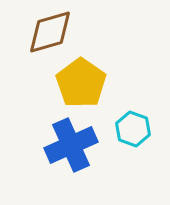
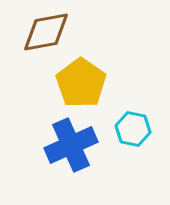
brown diamond: moved 4 px left; rotated 6 degrees clockwise
cyan hexagon: rotated 8 degrees counterclockwise
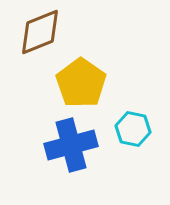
brown diamond: moved 6 px left; rotated 12 degrees counterclockwise
blue cross: rotated 9 degrees clockwise
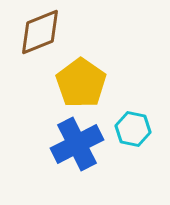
blue cross: moved 6 px right, 1 px up; rotated 12 degrees counterclockwise
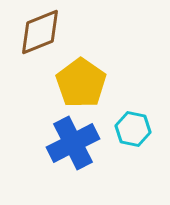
blue cross: moved 4 px left, 1 px up
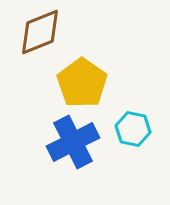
yellow pentagon: moved 1 px right
blue cross: moved 1 px up
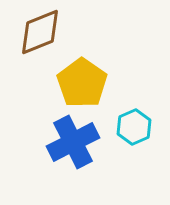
cyan hexagon: moved 1 px right, 2 px up; rotated 24 degrees clockwise
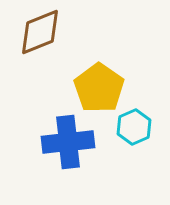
yellow pentagon: moved 17 px right, 5 px down
blue cross: moved 5 px left; rotated 21 degrees clockwise
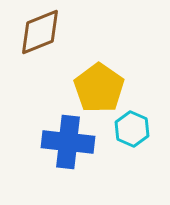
cyan hexagon: moved 2 px left, 2 px down; rotated 12 degrees counterclockwise
blue cross: rotated 12 degrees clockwise
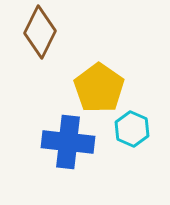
brown diamond: rotated 42 degrees counterclockwise
